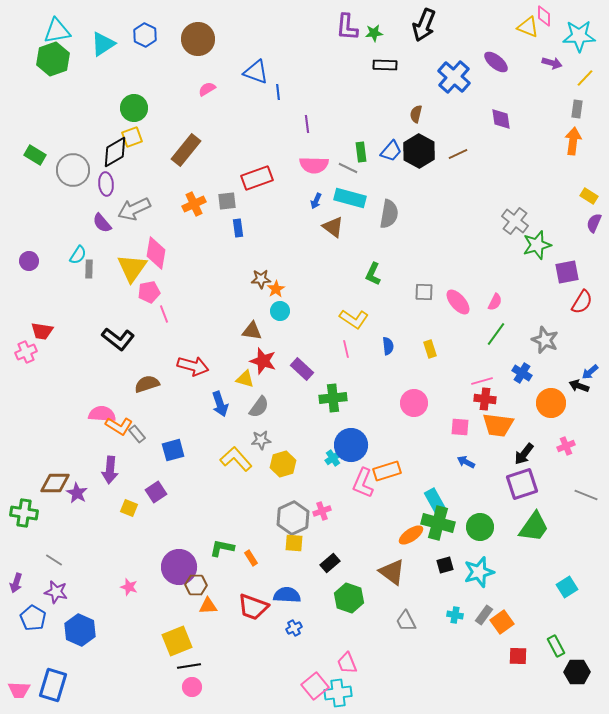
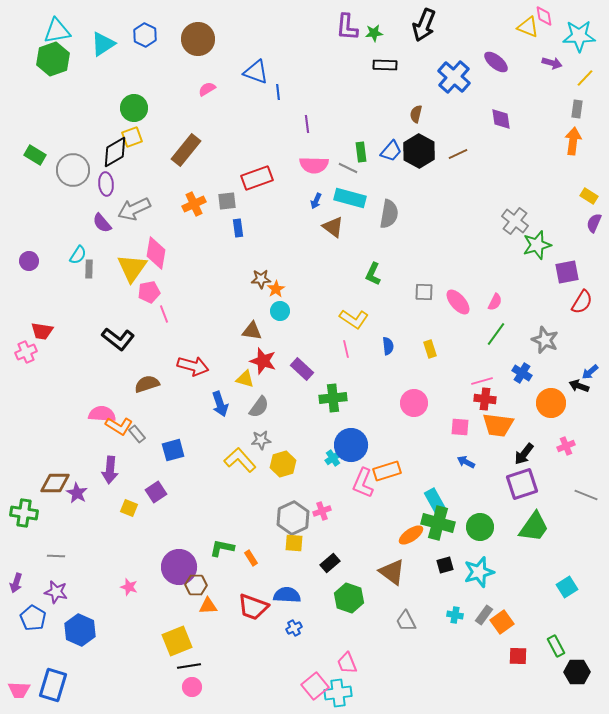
pink diamond at (544, 16): rotated 10 degrees counterclockwise
yellow L-shape at (236, 459): moved 4 px right, 1 px down
gray line at (54, 560): moved 2 px right, 4 px up; rotated 30 degrees counterclockwise
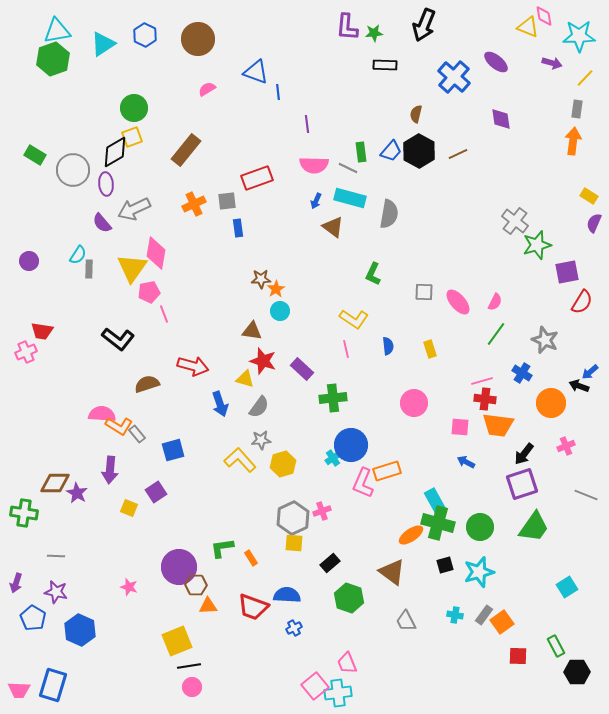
green L-shape at (222, 548): rotated 20 degrees counterclockwise
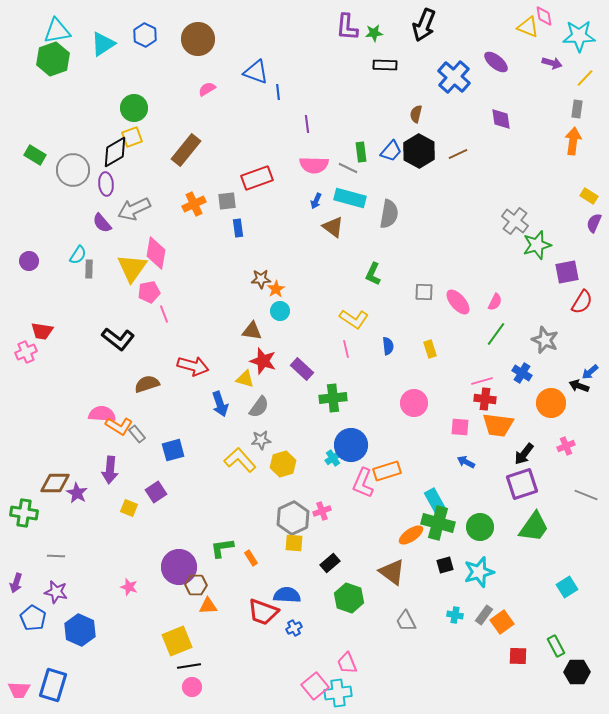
red trapezoid at (253, 607): moved 10 px right, 5 px down
